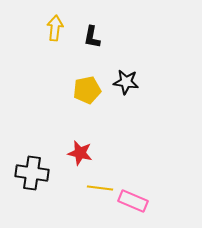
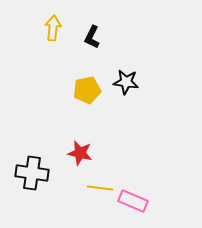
yellow arrow: moved 2 px left
black L-shape: rotated 15 degrees clockwise
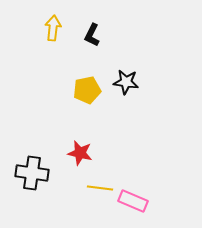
black L-shape: moved 2 px up
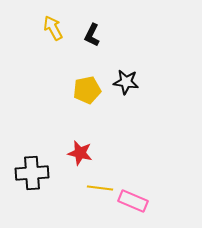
yellow arrow: rotated 35 degrees counterclockwise
black cross: rotated 12 degrees counterclockwise
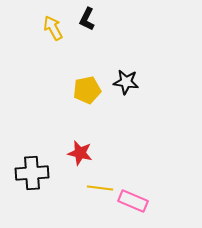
black L-shape: moved 5 px left, 16 px up
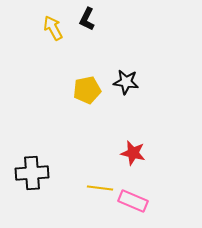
red star: moved 53 px right
